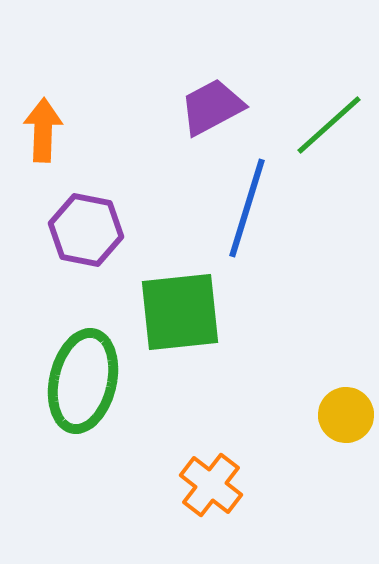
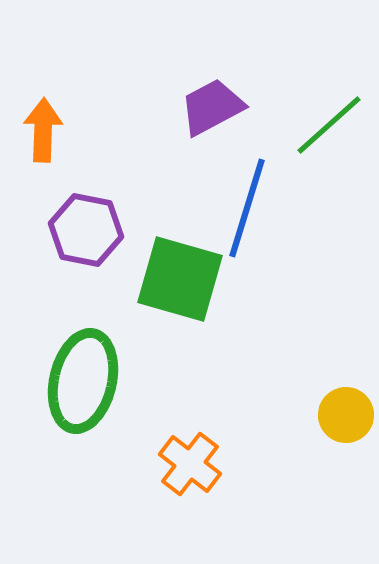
green square: moved 33 px up; rotated 22 degrees clockwise
orange cross: moved 21 px left, 21 px up
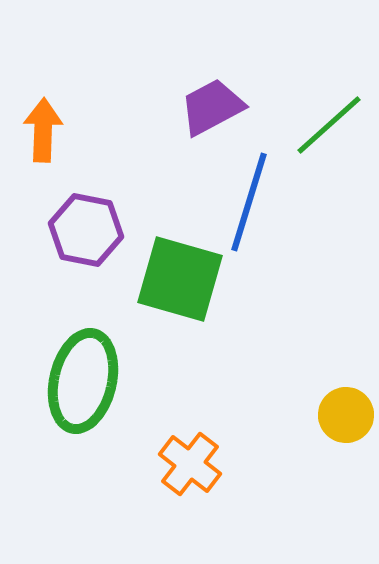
blue line: moved 2 px right, 6 px up
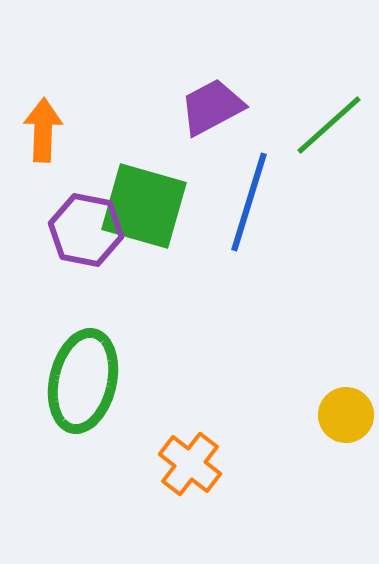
green square: moved 36 px left, 73 px up
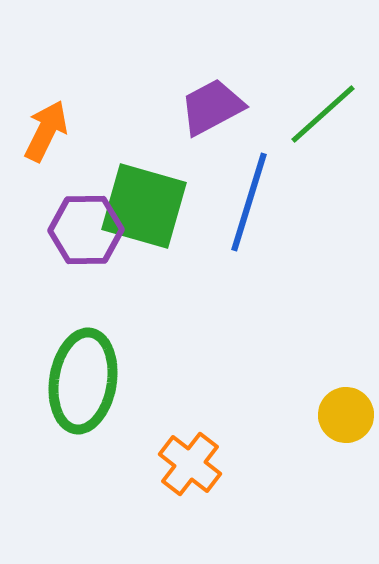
green line: moved 6 px left, 11 px up
orange arrow: moved 3 px right, 1 px down; rotated 24 degrees clockwise
purple hexagon: rotated 12 degrees counterclockwise
green ellipse: rotated 4 degrees counterclockwise
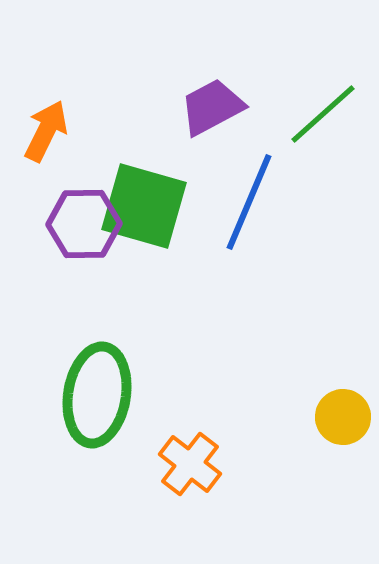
blue line: rotated 6 degrees clockwise
purple hexagon: moved 2 px left, 6 px up
green ellipse: moved 14 px right, 14 px down
yellow circle: moved 3 px left, 2 px down
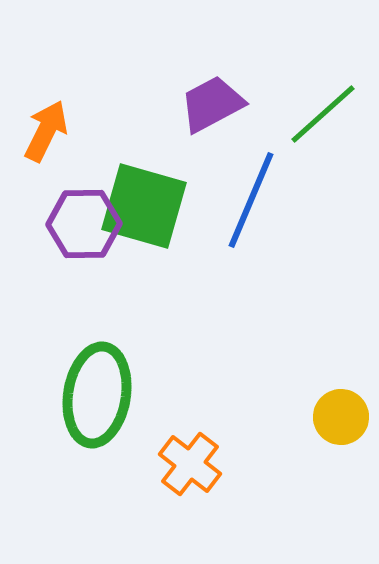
purple trapezoid: moved 3 px up
blue line: moved 2 px right, 2 px up
yellow circle: moved 2 px left
